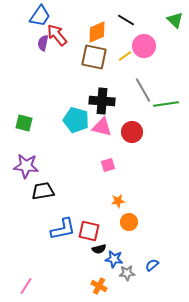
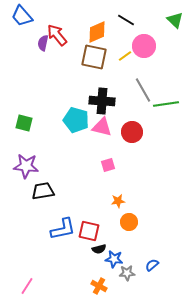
blue trapezoid: moved 18 px left; rotated 105 degrees clockwise
pink line: moved 1 px right
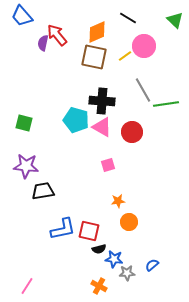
black line: moved 2 px right, 2 px up
pink triangle: rotated 15 degrees clockwise
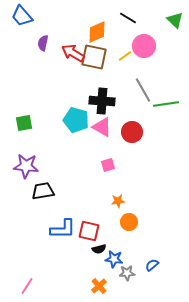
red arrow: moved 16 px right, 18 px down; rotated 20 degrees counterclockwise
green square: rotated 24 degrees counterclockwise
blue L-shape: rotated 12 degrees clockwise
orange cross: rotated 21 degrees clockwise
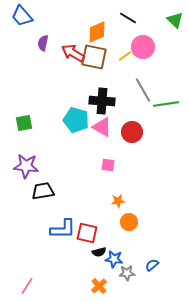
pink circle: moved 1 px left, 1 px down
pink square: rotated 24 degrees clockwise
red square: moved 2 px left, 2 px down
black semicircle: moved 3 px down
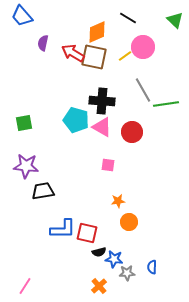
blue semicircle: moved 2 px down; rotated 48 degrees counterclockwise
pink line: moved 2 px left
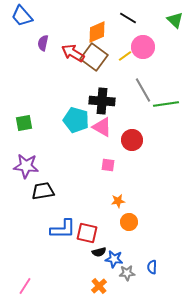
brown square: rotated 24 degrees clockwise
red circle: moved 8 px down
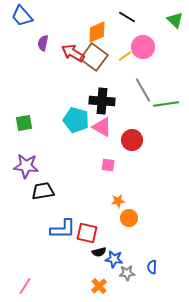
black line: moved 1 px left, 1 px up
orange circle: moved 4 px up
